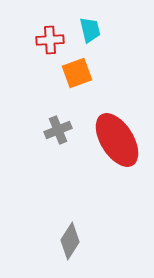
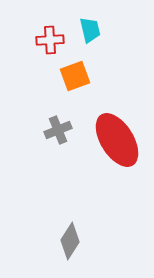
orange square: moved 2 px left, 3 px down
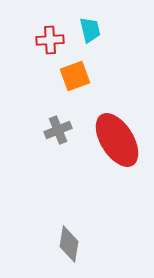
gray diamond: moved 1 px left, 3 px down; rotated 24 degrees counterclockwise
